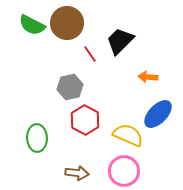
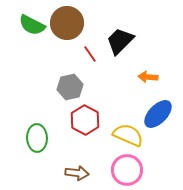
pink circle: moved 3 px right, 1 px up
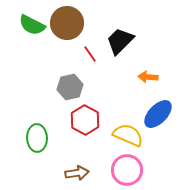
brown arrow: rotated 15 degrees counterclockwise
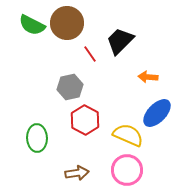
blue ellipse: moved 1 px left, 1 px up
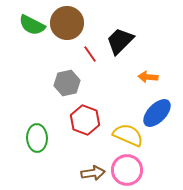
gray hexagon: moved 3 px left, 4 px up
red hexagon: rotated 8 degrees counterclockwise
brown arrow: moved 16 px right
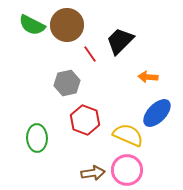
brown circle: moved 2 px down
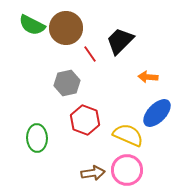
brown circle: moved 1 px left, 3 px down
